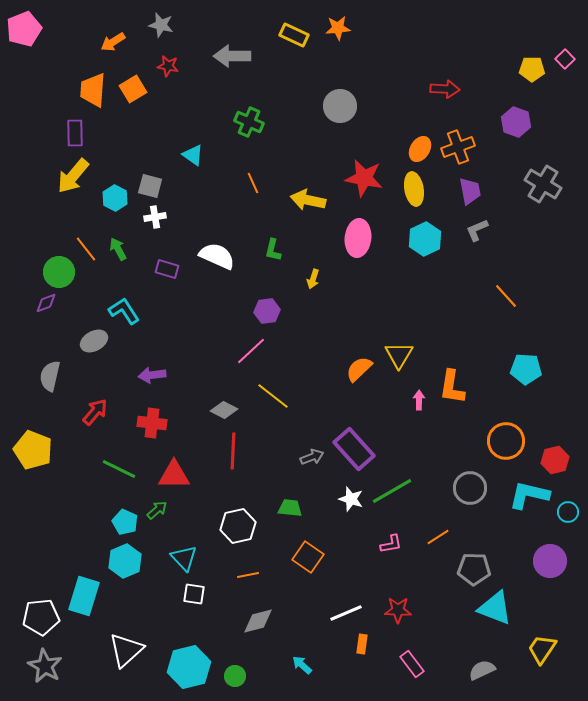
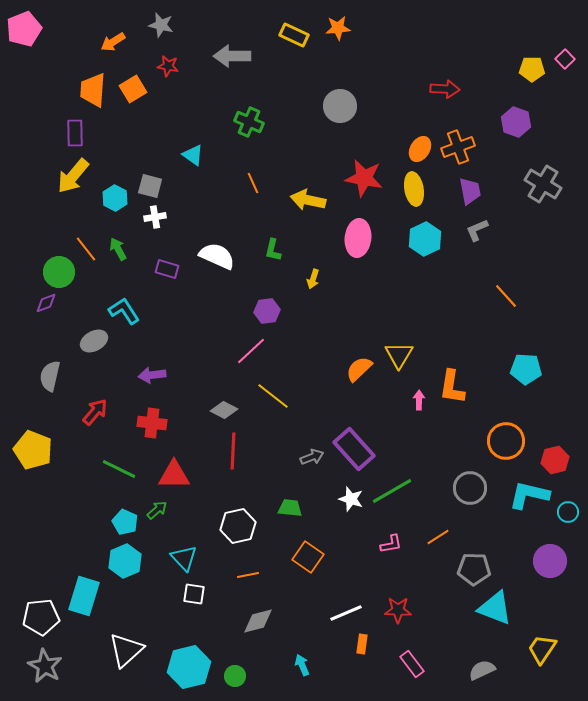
cyan arrow at (302, 665): rotated 25 degrees clockwise
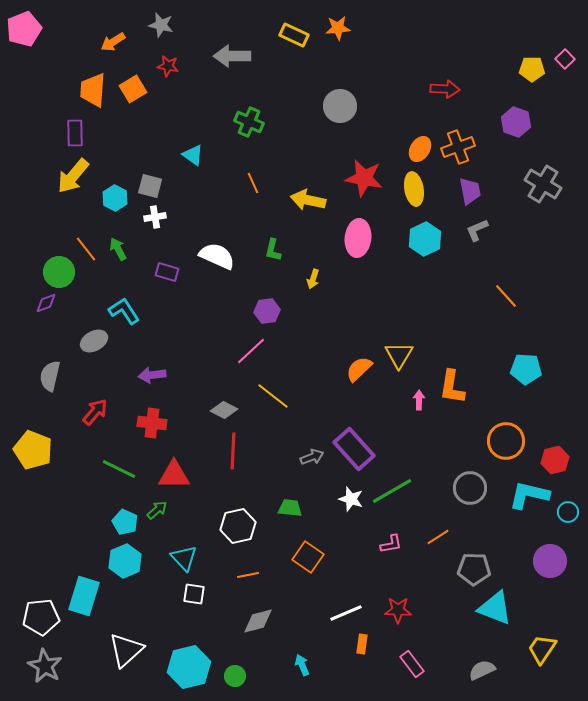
purple rectangle at (167, 269): moved 3 px down
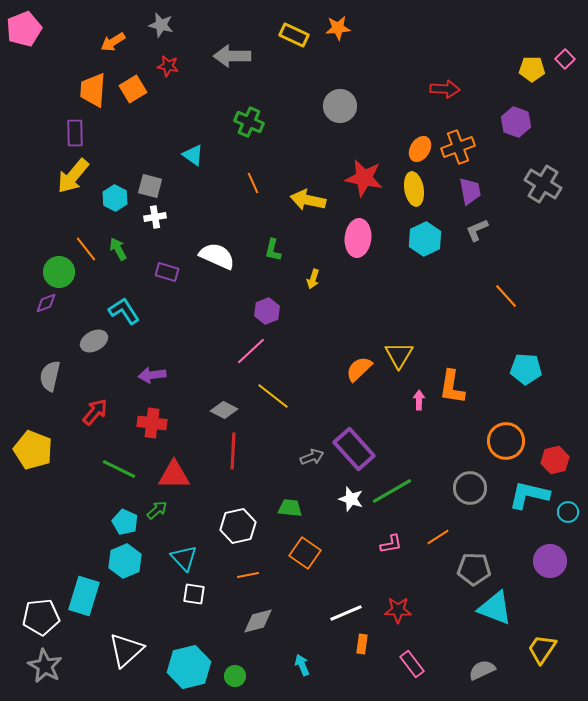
purple hexagon at (267, 311): rotated 15 degrees counterclockwise
orange square at (308, 557): moved 3 px left, 4 px up
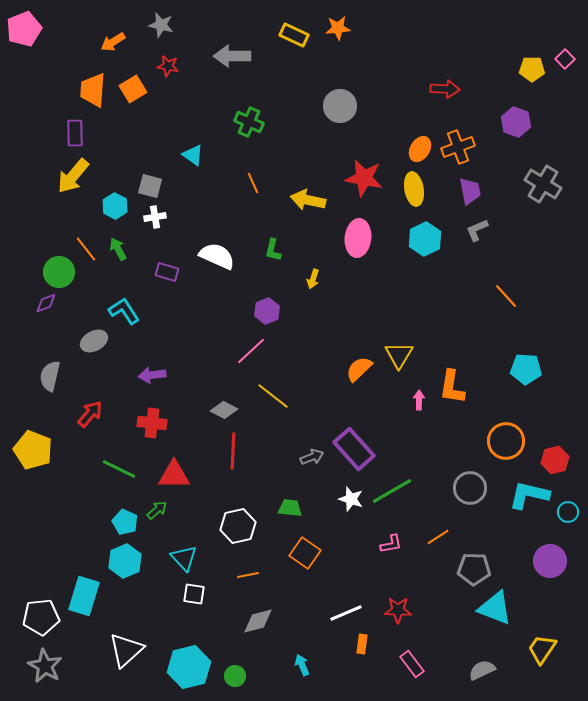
cyan hexagon at (115, 198): moved 8 px down
red arrow at (95, 412): moved 5 px left, 2 px down
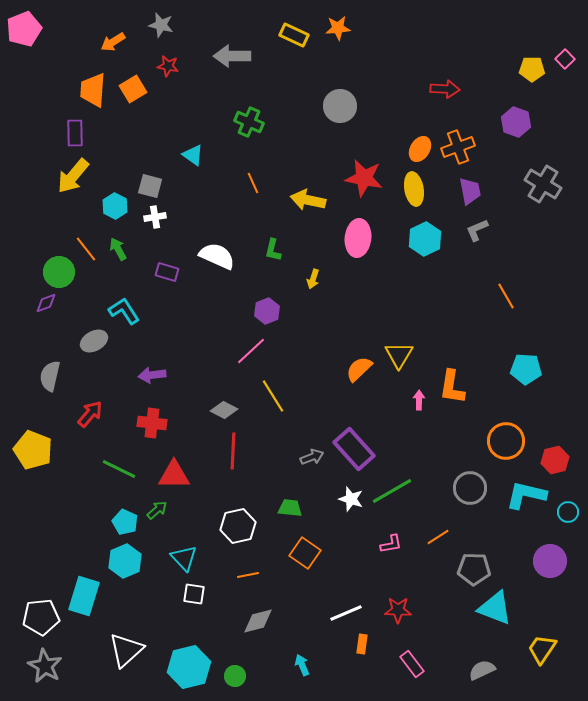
orange line at (506, 296): rotated 12 degrees clockwise
yellow line at (273, 396): rotated 20 degrees clockwise
cyan L-shape at (529, 495): moved 3 px left
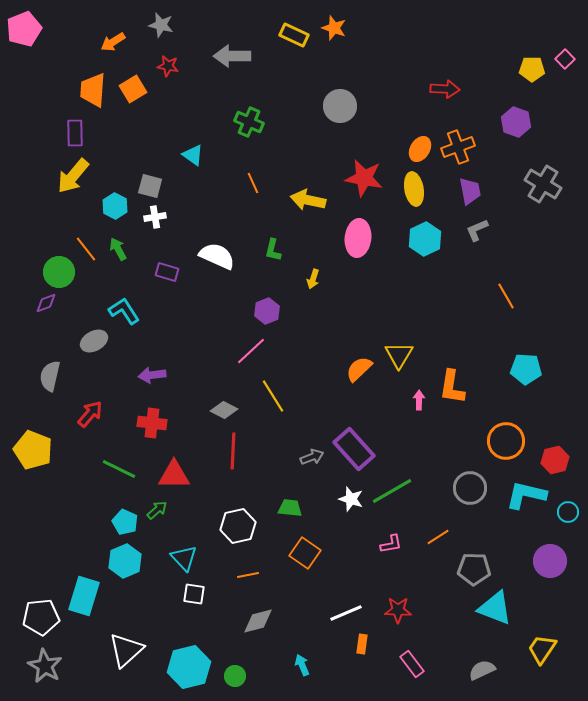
orange star at (338, 28): moved 4 px left; rotated 25 degrees clockwise
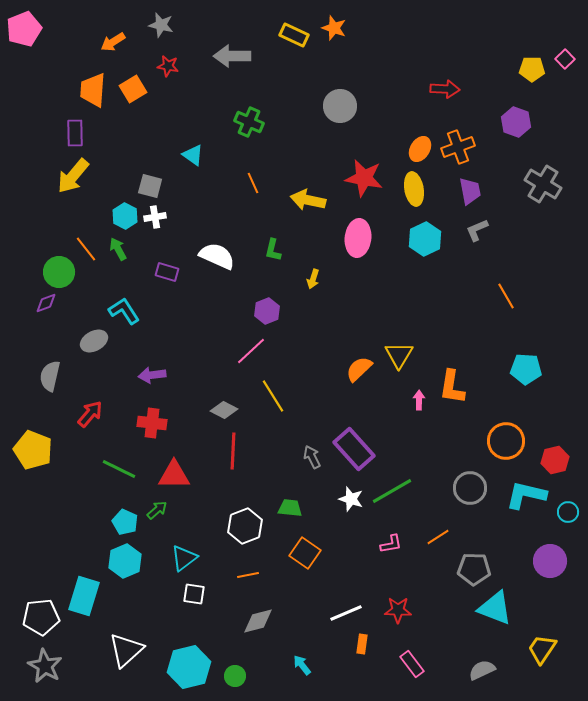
cyan hexagon at (115, 206): moved 10 px right, 10 px down
gray arrow at (312, 457): rotated 95 degrees counterclockwise
white hexagon at (238, 526): moved 7 px right; rotated 8 degrees counterclockwise
cyan triangle at (184, 558): rotated 36 degrees clockwise
cyan arrow at (302, 665): rotated 15 degrees counterclockwise
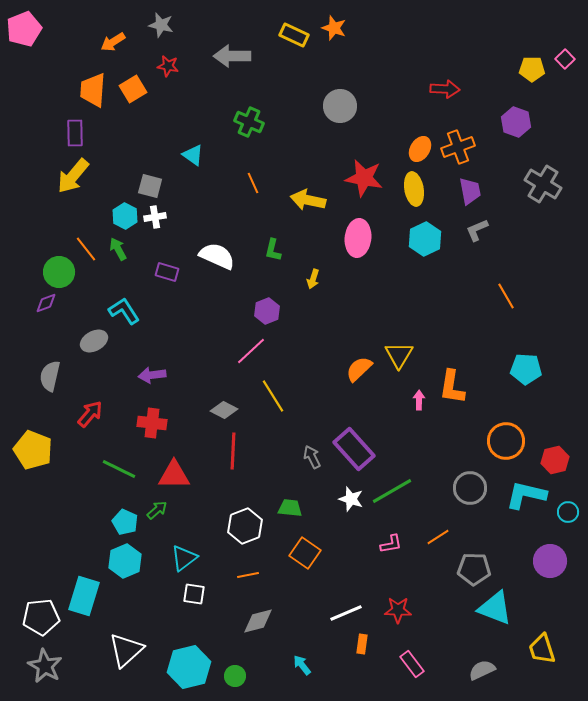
yellow trapezoid at (542, 649): rotated 52 degrees counterclockwise
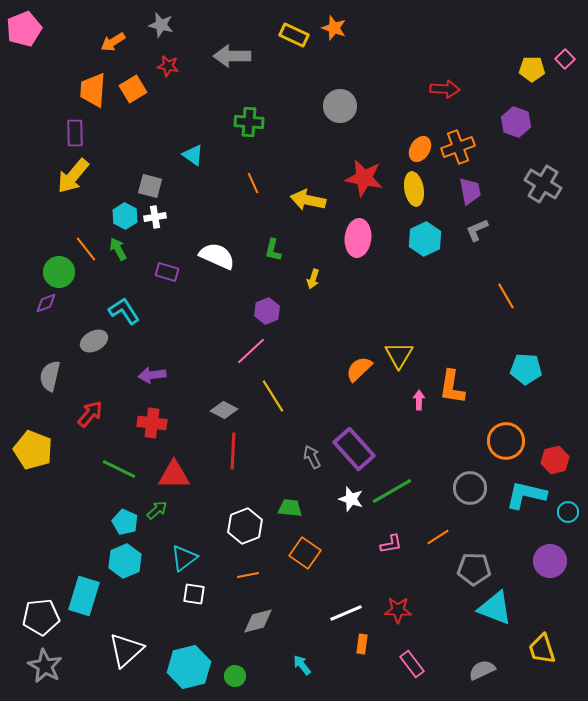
green cross at (249, 122): rotated 20 degrees counterclockwise
